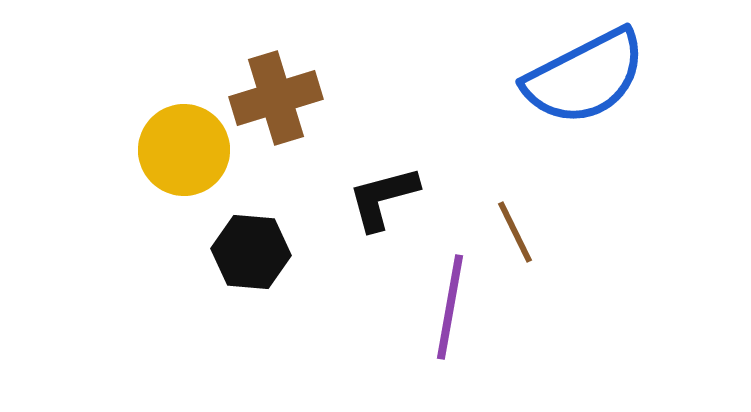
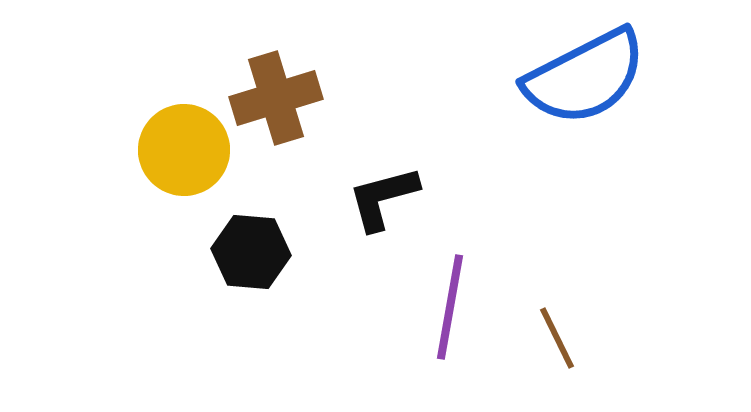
brown line: moved 42 px right, 106 px down
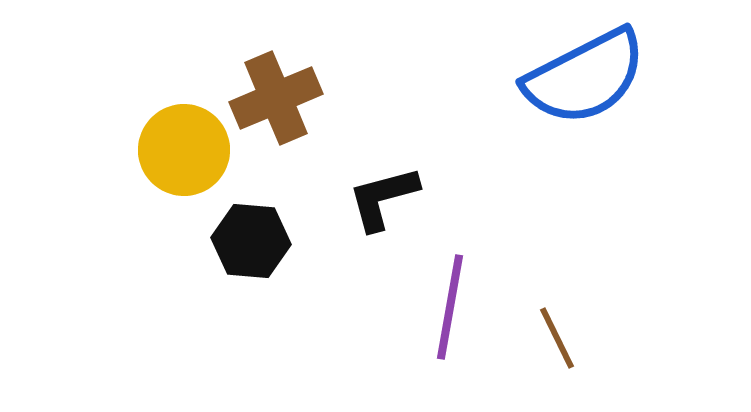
brown cross: rotated 6 degrees counterclockwise
black hexagon: moved 11 px up
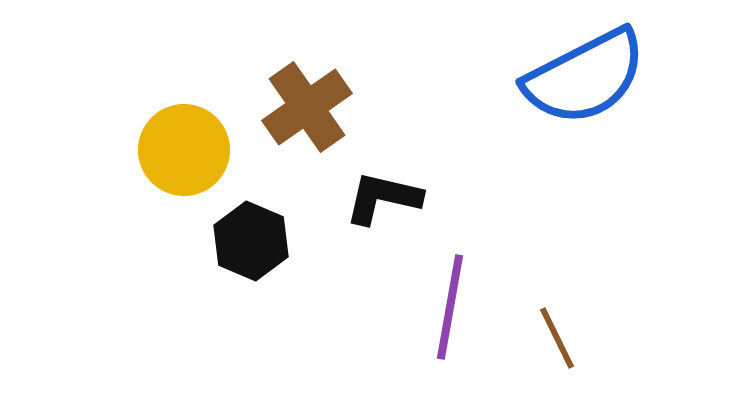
brown cross: moved 31 px right, 9 px down; rotated 12 degrees counterclockwise
black L-shape: rotated 28 degrees clockwise
black hexagon: rotated 18 degrees clockwise
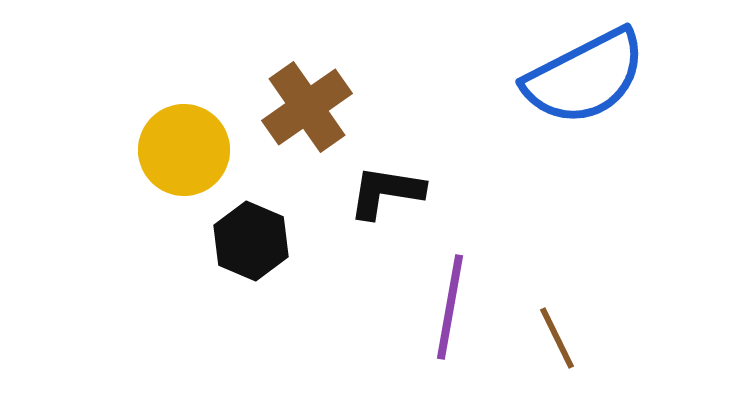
black L-shape: moved 3 px right, 6 px up; rotated 4 degrees counterclockwise
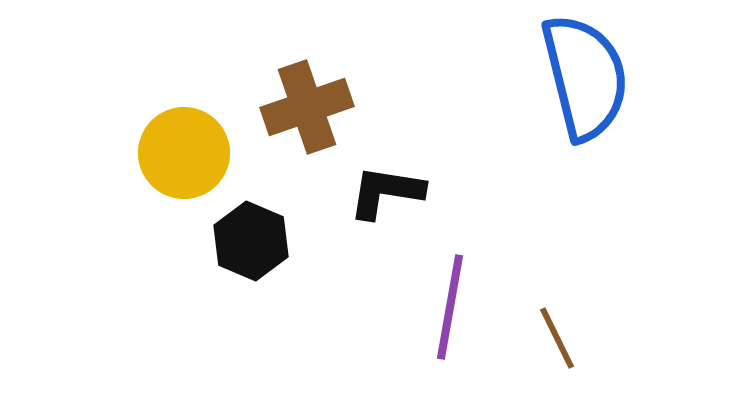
blue semicircle: rotated 77 degrees counterclockwise
brown cross: rotated 16 degrees clockwise
yellow circle: moved 3 px down
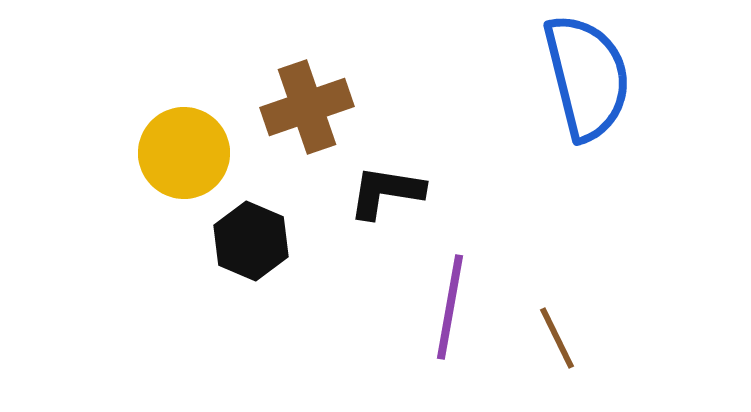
blue semicircle: moved 2 px right
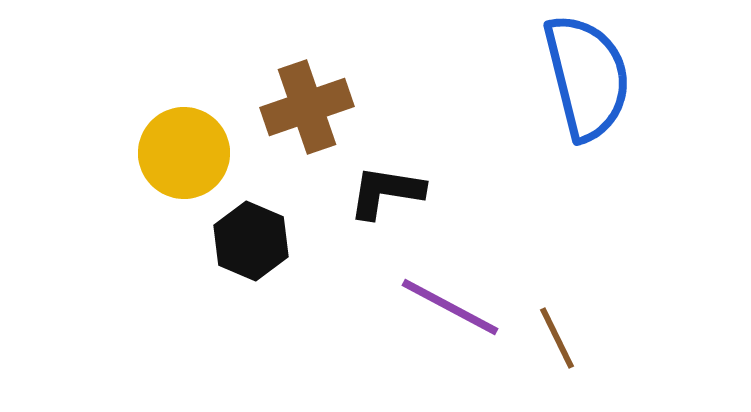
purple line: rotated 72 degrees counterclockwise
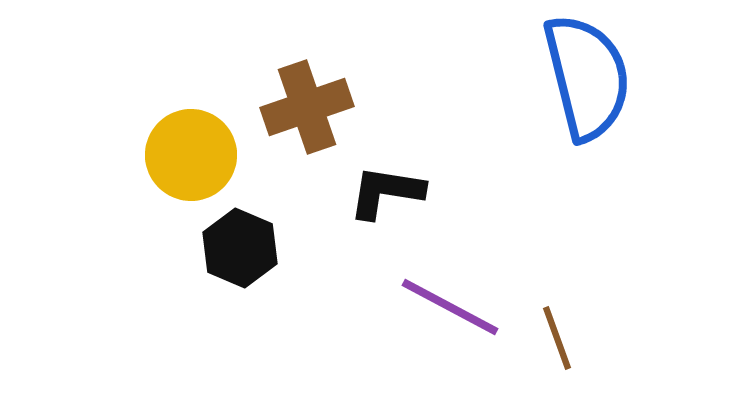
yellow circle: moved 7 px right, 2 px down
black hexagon: moved 11 px left, 7 px down
brown line: rotated 6 degrees clockwise
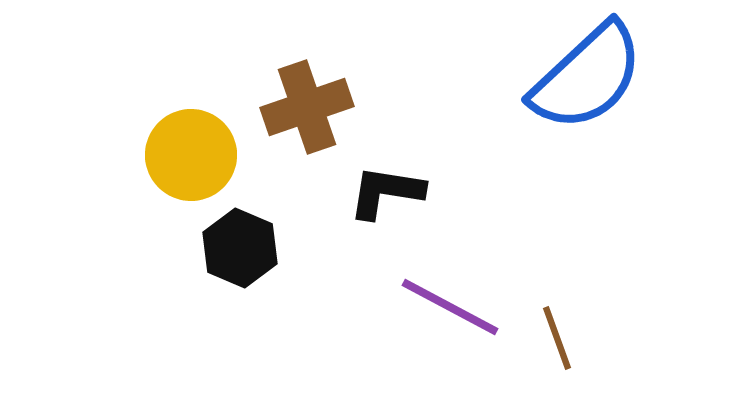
blue semicircle: rotated 61 degrees clockwise
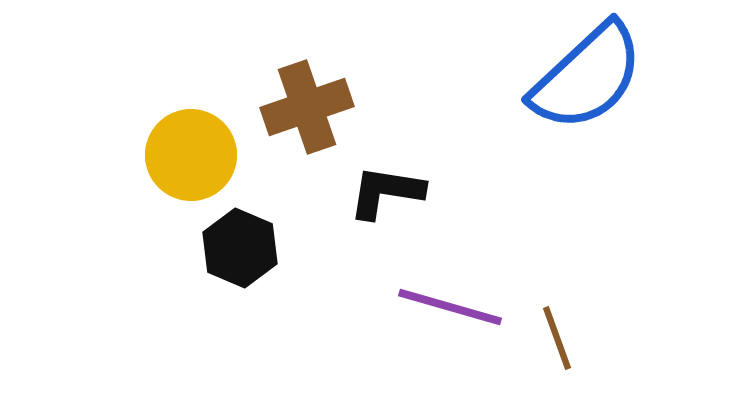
purple line: rotated 12 degrees counterclockwise
